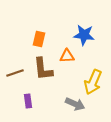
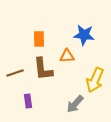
orange rectangle: rotated 14 degrees counterclockwise
yellow arrow: moved 2 px right, 2 px up
gray arrow: rotated 108 degrees clockwise
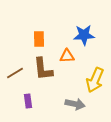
blue star: rotated 10 degrees counterclockwise
brown line: rotated 12 degrees counterclockwise
gray arrow: rotated 120 degrees counterclockwise
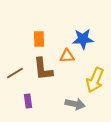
blue star: moved 1 px left, 4 px down
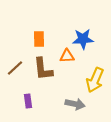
brown line: moved 5 px up; rotated 12 degrees counterclockwise
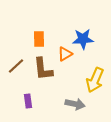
orange triangle: moved 2 px left, 2 px up; rotated 28 degrees counterclockwise
brown line: moved 1 px right, 2 px up
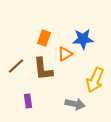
orange rectangle: moved 5 px right, 1 px up; rotated 21 degrees clockwise
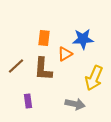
orange rectangle: rotated 14 degrees counterclockwise
brown L-shape: rotated 10 degrees clockwise
yellow arrow: moved 1 px left, 2 px up
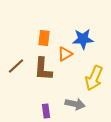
purple rectangle: moved 18 px right, 10 px down
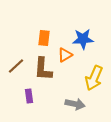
orange triangle: moved 1 px down
purple rectangle: moved 17 px left, 15 px up
